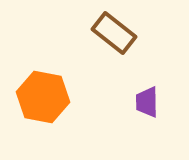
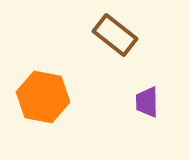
brown rectangle: moved 1 px right, 2 px down
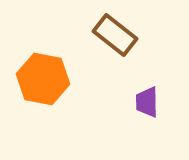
orange hexagon: moved 18 px up
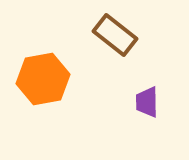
orange hexagon: rotated 21 degrees counterclockwise
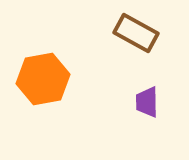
brown rectangle: moved 21 px right, 2 px up; rotated 9 degrees counterclockwise
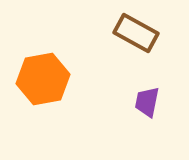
purple trapezoid: rotated 12 degrees clockwise
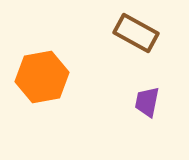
orange hexagon: moved 1 px left, 2 px up
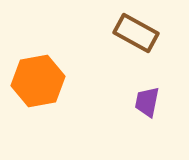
orange hexagon: moved 4 px left, 4 px down
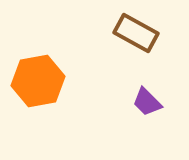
purple trapezoid: rotated 56 degrees counterclockwise
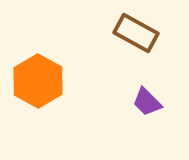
orange hexagon: rotated 21 degrees counterclockwise
